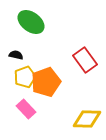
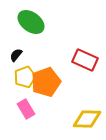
black semicircle: rotated 64 degrees counterclockwise
red rectangle: rotated 30 degrees counterclockwise
pink rectangle: rotated 12 degrees clockwise
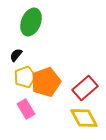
green ellipse: rotated 76 degrees clockwise
red rectangle: moved 28 px down; rotated 65 degrees counterclockwise
yellow diamond: moved 3 px left, 1 px up; rotated 60 degrees clockwise
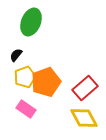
pink rectangle: rotated 24 degrees counterclockwise
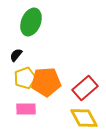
yellow pentagon: moved 1 px down
orange pentagon: rotated 16 degrees clockwise
pink rectangle: rotated 36 degrees counterclockwise
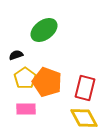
green ellipse: moved 13 px right, 8 px down; rotated 32 degrees clockwise
black semicircle: rotated 32 degrees clockwise
yellow pentagon: rotated 15 degrees counterclockwise
orange pentagon: moved 1 px right; rotated 24 degrees clockwise
red rectangle: rotated 35 degrees counterclockwise
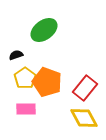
red rectangle: rotated 25 degrees clockwise
